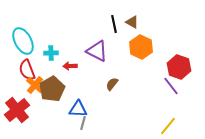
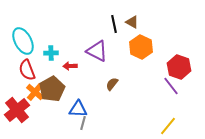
orange cross: moved 7 px down
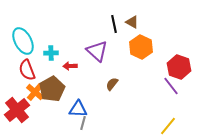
purple triangle: rotated 15 degrees clockwise
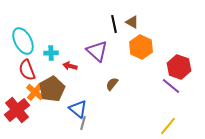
red arrow: rotated 16 degrees clockwise
purple line: rotated 12 degrees counterclockwise
blue triangle: rotated 36 degrees clockwise
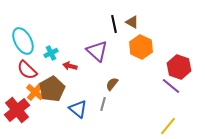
cyan cross: rotated 24 degrees counterclockwise
red semicircle: rotated 25 degrees counterclockwise
gray line: moved 20 px right, 19 px up
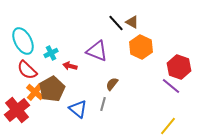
black line: moved 2 px right, 1 px up; rotated 30 degrees counterclockwise
purple triangle: rotated 20 degrees counterclockwise
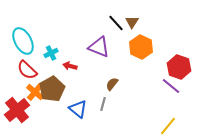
brown triangle: rotated 32 degrees clockwise
purple triangle: moved 2 px right, 4 px up
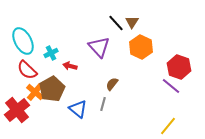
purple triangle: rotated 25 degrees clockwise
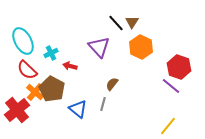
brown pentagon: rotated 15 degrees counterclockwise
